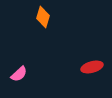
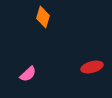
pink semicircle: moved 9 px right
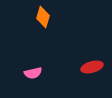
pink semicircle: moved 5 px right, 1 px up; rotated 30 degrees clockwise
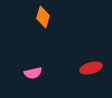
red ellipse: moved 1 px left, 1 px down
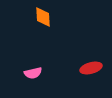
orange diamond: rotated 20 degrees counterclockwise
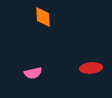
red ellipse: rotated 10 degrees clockwise
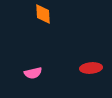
orange diamond: moved 3 px up
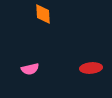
pink semicircle: moved 3 px left, 4 px up
